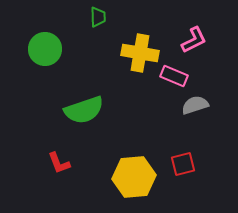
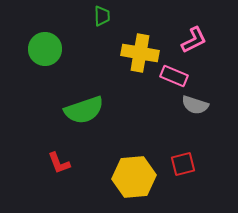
green trapezoid: moved 4 px right, 1 px up
gray semicircle: rotated 144 degrees counterclockwise
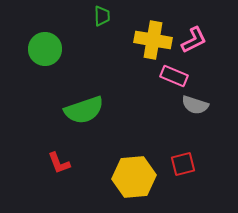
yellow cross: moved 13 px right, 13 px up
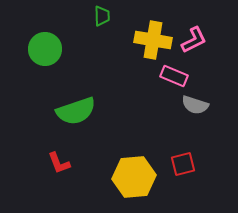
green semicircle: moved 8 px left, 1 px down
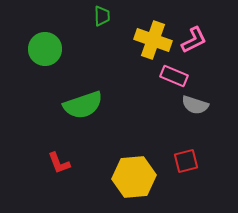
yellow cross: rotated 9 degrees clockwise
green semicircle: moved 7 px right, 6 px up
red square: moved 3 px right, 3 px up
